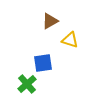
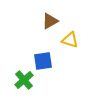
blue square: moved 2 px up
green cross: moved 3 px left, 4 px up
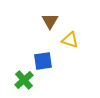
brown triangle: rotated 30 degrees counterclockwise
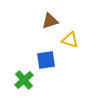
brown triangle: rotated 42 degrees clockwise
blue square: moved 3 px right, 1 px up
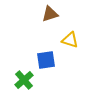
brown triangle: moved 7 px up
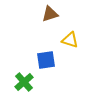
green cross: moved 2 px down
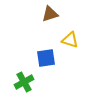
blue square: moved 2 px up
green cross: rotated 12 degrees clockwise
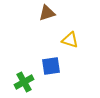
brown triangle: moved 3 px left, 1 px up
blue square: moved 5 px right, 8 px down
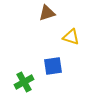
yellow triangle: moved 1 px right, 3 px up
blue square: moved 2 px right
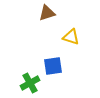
green cross: moved 6 px right, 1 px down
